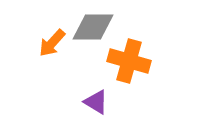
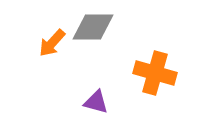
orange cross: moved 26 px right, 12 px down
purple triangle: rotated 16 degrees counterclockwise
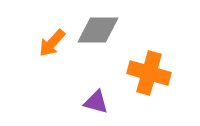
gray diamond: moved 5 px right, 3 px down
orange cross: moved 6 px left
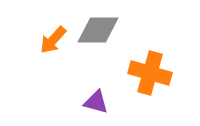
orange arrow: moved 1 px right, 3 px up
orange cross: moved 1 px right
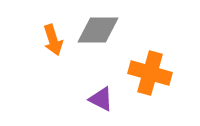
orange arrow: rotated 60 degrees counterclockwise
purple triangle: moved 5 px right, 3 px up; rotated 12 degrees clockwise
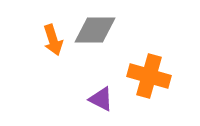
gray diamond: moved 3 px left
orange cross: moved 1 px left, 3 px down
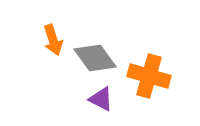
gray diamond: moved 28 px down; rotated 54 degrees clockwise
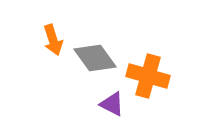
orange cross: moved 1 px left
purple triangle: moved 11 px right, 5 px down
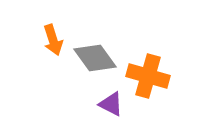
purple triangle: moved 1 px left
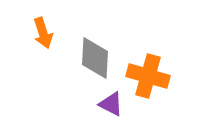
orange arrow: moved 10 px left, 7 px up
gray diamond: rotated 39 degrees clockwise
